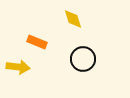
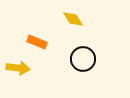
yellow diamond: rotated 15 degrees counterclockwise
yellow arrow: moved 1 px down
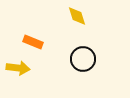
yellow diamond: moved 4 px right, 3 px up; rotated 15 degrees clockwise
orange rectangle: moved 4 px left
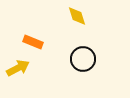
yellow arrow: rotated 35 degrees counterclockwise
